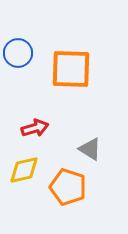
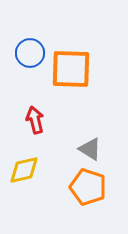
blue circle: moved 12 px right
red arrow: moved 8 px up; rotated 88 degrees counterclockwise
orange pentagon: moved 20 px right
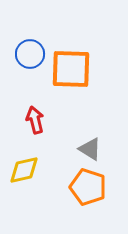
blue circle: moved 1 px down
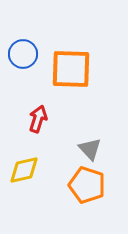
blue circle: moved 7 px left
red arrow: moved 3 px right, 1 px up; rotated 32 degrees clockwise
gray triangle: rotated 15 degrees clockwise
orange pentagon: moved 1 px left, 2 px up
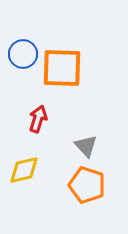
orange square: moved 9 px left, 1 px up
gray triangle: moved 4 px left, 3 px up
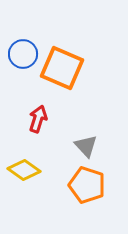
orange square: rotated 21 degrees clockwise
yellow diamond: rotated 48 degrees clockwise
